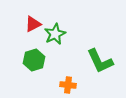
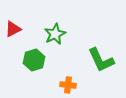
red triangle: moved 20 px left, 5 px down
green L-shape: moved 1 px right, 1 px up
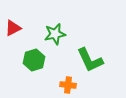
red triangle: moved 1 px up
green star: rotated 15 degrees clockwise
green L-shape: moved 11 px left
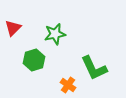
red triangle: rotated 18 degrees counterclockwise
green L-shape: moved 4 px right, 8 px down
orange cross: rotated 28 degrees clockwise
